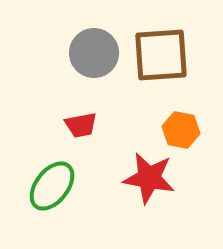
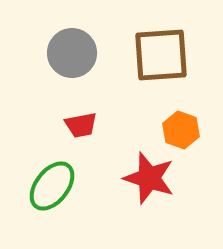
gray circle: moved 22 px left
orange hexagon: rotated 9 degrees clockwise
red star: rotated 8 degrees clockwise
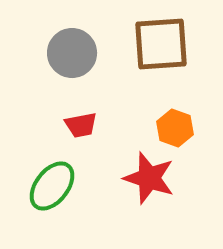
brown square: moved 11 px up
orange hexagon: moved 6 px left, 2 px up
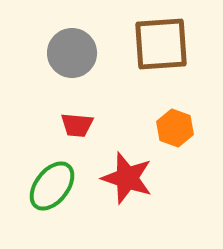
red trapezoid: moved 4 px left; rotated 16 degrees clockwise
red star: moved 22 px left
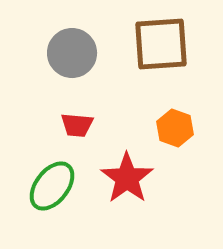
red star: rotated 18 degrees clockwise
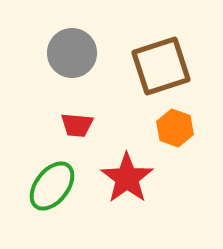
brown square: moved 22 px down; rotated 14 degrees counterclockwise
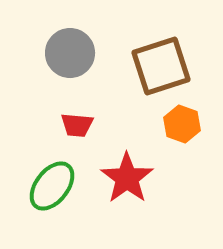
gray circle: moved 2 px left
orange hexagon: moved 7 px right, 4 px up
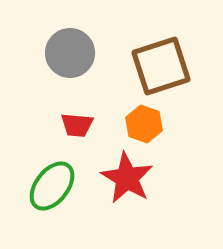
orange hexagon: moved 38 px left
red star: rotated 6 degrees counterclockwise
